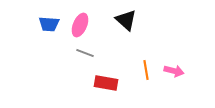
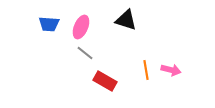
black triangle: rotated 25 degrees counterclockwise
pink ellipse: moved 1 px right, 2 px down
gray line: rotated 18 degrees clockwise
pink arrow: moved 3 px left, 1 px up
red rectangle: moved 1 px left, 2 px up; rotated 20 degrees clockwise
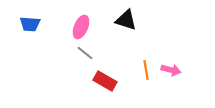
blue trapezoid: moved 19 px left
